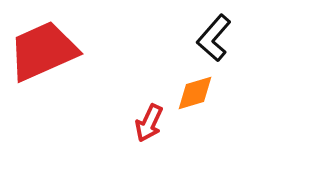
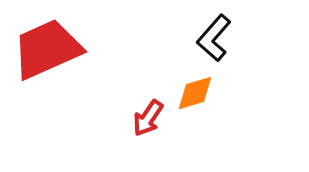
red trapezoid: moved 4 px right, 2 px up
red arrow: moved 1 px left, 5 px up; rotated 9 degrees clockwise
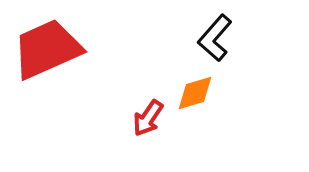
black L-shape: moved 1 px right
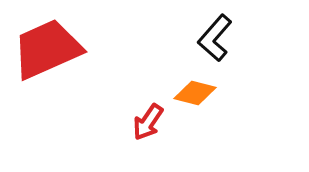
orange diamond: rotated 30 degrees clockwise
red arrow: moved 4 px down
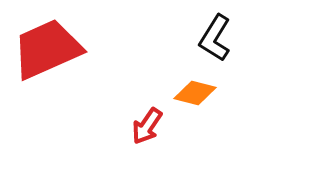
black L-shape: rotated 9 degrees counterclockwise
red arrow: moved 1 px left, 4 px down
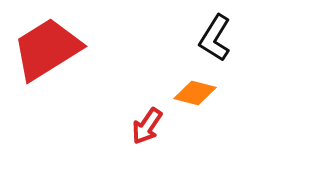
red trapezoid: rotated 8 degrees counterclockwise
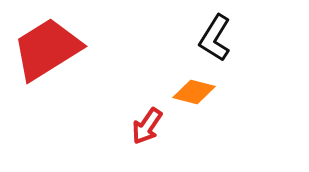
orange diamond: moved 1 px left, 1 px up
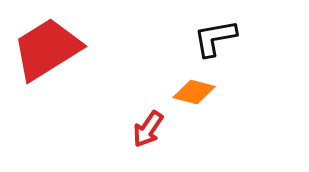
black L-shape: rotated 48 degrees clockwise
red arrow: moved 1 px right, 3 px down
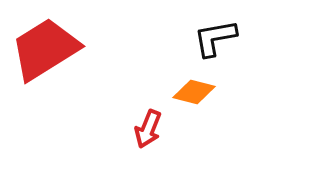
red trapezoid: moved 2 px left
red arrow: rotated 12 degrees counterclockwise
